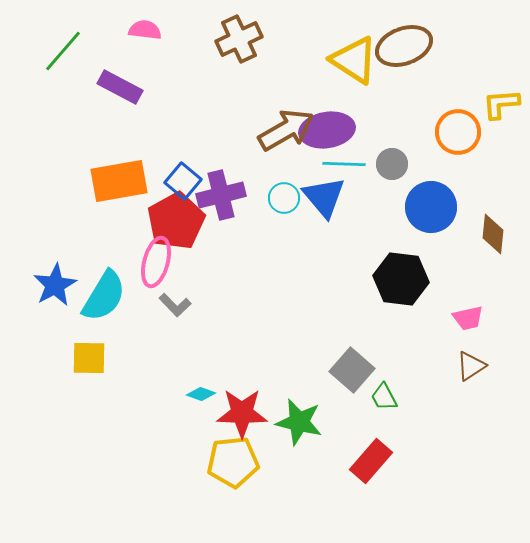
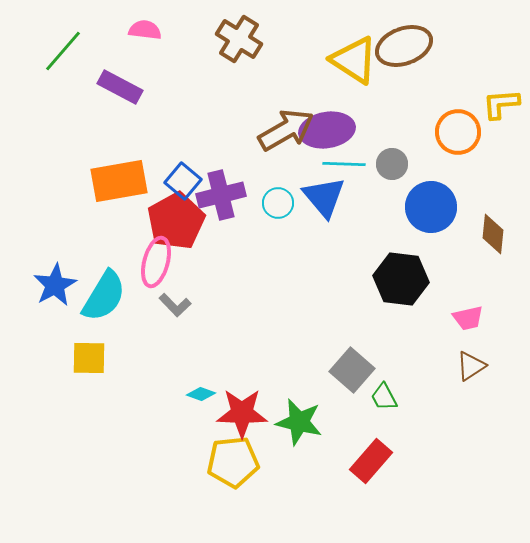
brown cross: rotated 33 degrees counterclockwise
cyan circle: moved 6 px left, 5 px down
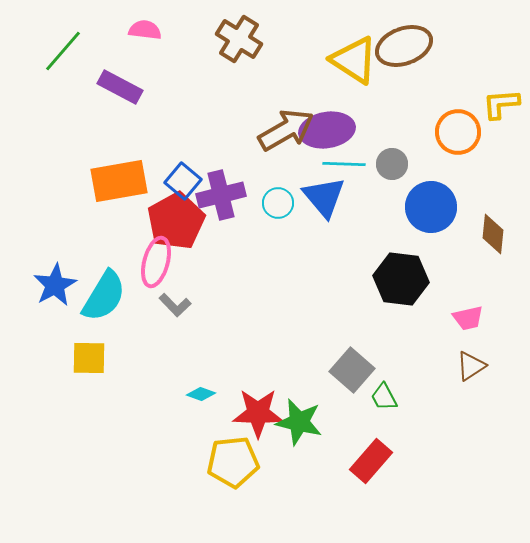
red star: moved 16 px right
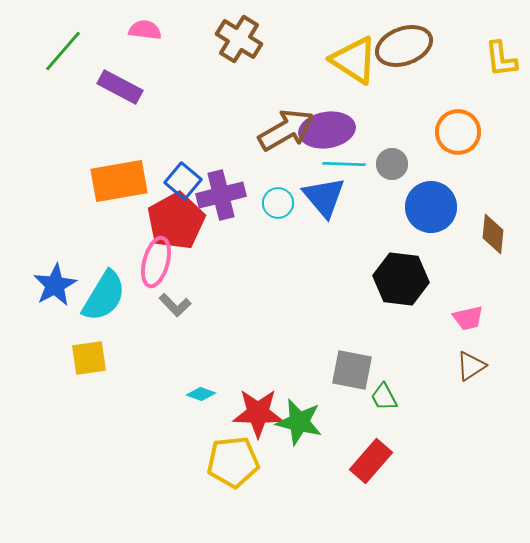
yellow L-shape: moved 45 px up; rotated 93 degrees counterclockwise
yellow square: rotated 9 degrees counterclockwise
gray square: rotated 30 degrees counterclockwise
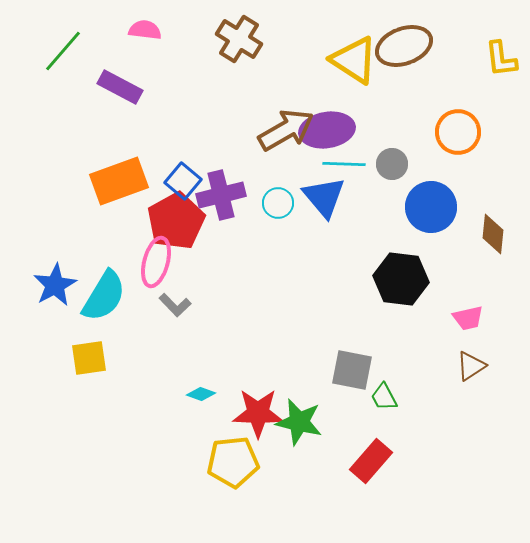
orange rectangle: rotated 10 degrees counterclockwise
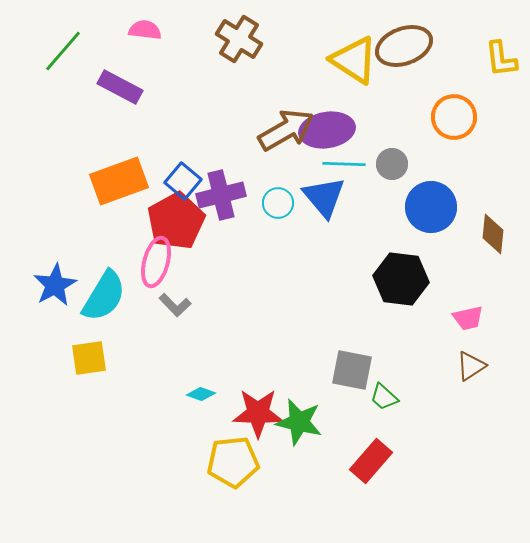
orange circle: moved 4 px left, 15 px up
green trapezoid: rotated 20 degrees counterclockwise
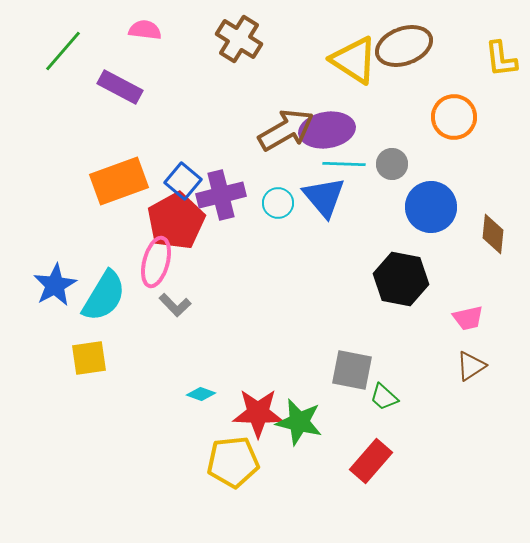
black hexagon: rotated 4 degrees clockwise
